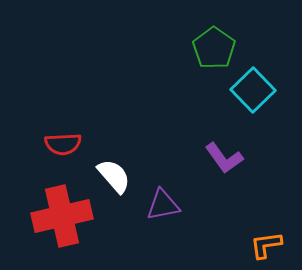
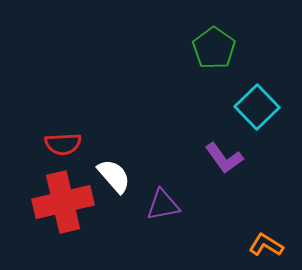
cyan square: moved 4 px right, 17 px down
red cross: moved 1 px right, 14 px up
orange L-shape: rotated 40 degrees clockwise
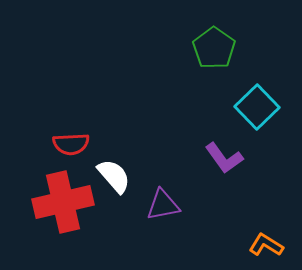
red semicircle: moved 8 px right
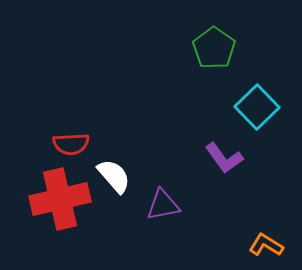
red cross: moved 3 px left, 3 px up
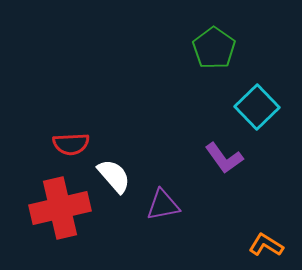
red cross: moved 9 px down
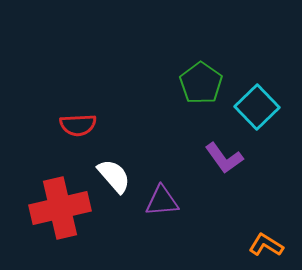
green pentagon: moved 13 px left, 35 px down
red semicircle: moved 7 px right, 19 px up
purple triangle: moved 1 px left, 4 px up; rotated 6 degrees clockwise
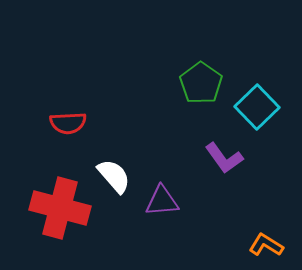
red semicircle: moved 10 px left, 2 px up
red cross: rotated 28 degrees clockwise
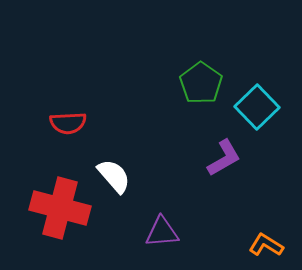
purple L-shape: rotated 84 degrees counterclockwise
purple triangle: moved 31 px down
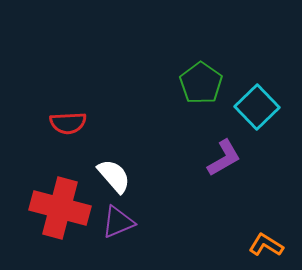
purple triangle: moved 44 px left, 10 px up; rotated 18 degrees counterclockwise
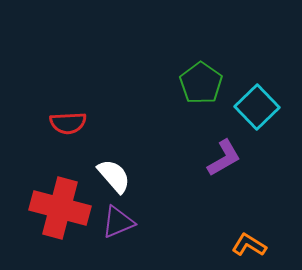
orange L-shape: moved 17 px left
